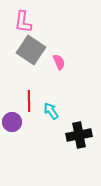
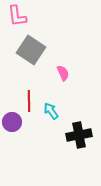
pink L-shape: moved 6 px left, 6 px up; rotated 15 degrees counterclockwise
pink semicircle: moved 4 px right, 11 px down
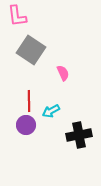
cyan arrow: rotated 84 degrees counterclockwise
purple circle: moved 14 px right, 3 px down
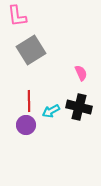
gray square: rotated 24 degrees clockwise
pink semicircle: moved 18 px right
black cross: moved 28 px up; rotated 25 degrees clockwise
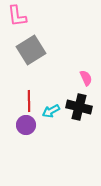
pink semicircle: moved 5 px right, 5 px down
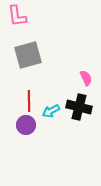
gray square: moved 3 px left, 5 px down; rotated 16 degrees clockwise
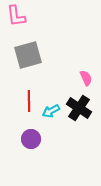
pink L-shape: moved 1 px left
black cross: moved 1 px down; rotated 20 degrees clockwise
purple circle: moved 5 px right, 14 px down
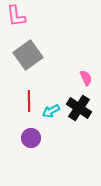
gray square: rotated 20 degrees counterclockwise
purple circle: moved 1 px up
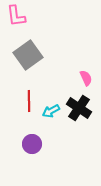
purple circle: moved 1 px right, 6 px down
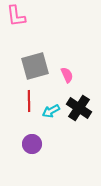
gray square: moved 7 px right, 11 px down; rotated 20 degrees clockwise
pink semicircle: moved 19 px left, 3 px up
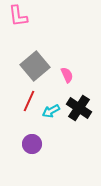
pink L-shape: moved 2 px right
gray square: rotated 24 degrees counterclockwise
red line: rotated 25 degrees clockwise
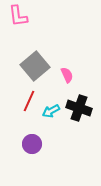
black cross: rotated 15 degrees counterclockwise
